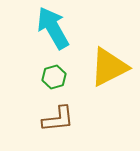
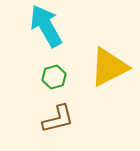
cyan arrow: moved 7 px left, 2 px up
brown L-shape: rotated 8 degrees counterclockwise
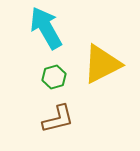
cyan arrow: moved 2 px down
yellow triangle: moved 7 px left, 3 px up
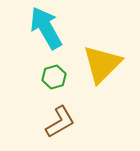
yellow triangle: rotated 18 degrees counterclockwise
brown L-shape: moved 2 px right, 3 px down; rotated 16 degrees counterclockwise
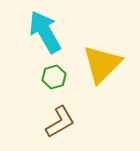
cyan arrow: moved 1 px left, 4 px down
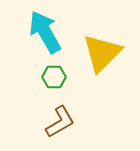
yellow triangle: moved 11 px up
green hexagon: rotated 15 degrees clockwise
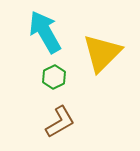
green hexagon: rotated 25 degrees counterclockwise
